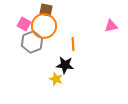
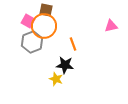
pink square: moved 4 px right, 3 px up
orange line: rotated 16 degrees counterclockwise
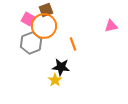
brown square: rotated 32 degrees counterclockwise
pink square: moved 2 px up
gray hexagon: moved 1 px left, 1 px down
black star: moved 4 px left, 2 px down
yellow star: moved 1 px left, 1 px down; rotated 16 degrees clockwise
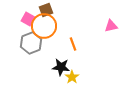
yellow star: moved 17 px right, 3 px up
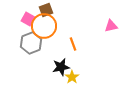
black star: rotated 18 degrees counterclockwise
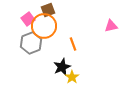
brown square: moved 2 px right
pink square: rotated 24 degrees clockwise
black star: moved 1 px right; rotated 12 degrees counterclockwise
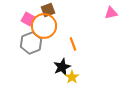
pink square: rotated 24 degrees counterclockwise
pink triangle: moved 13 px up
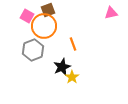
pink square: moved 1 px left, 3 px up
gray hexagon: moved 2 px right, 7 px down
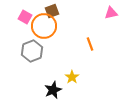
brown square: moved 4 px right, 1 px down
pink square: moved 2 px left, 1 px down
orange line: moved 17 px right
gray hexagon: moved 1 px left, 1 px down
black star: moved 9 px left, 23 px down
